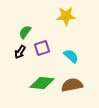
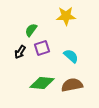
green semicircle: moved 6 px right, 2 px up
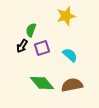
yellow star: rotated 12 degrees counterclockwise
green semicircle: rotated 16 degrees counterclockwise
black arrow: moved 2 px right, 6 px up
cyan semicircle: moved 1 px left, 1 px up
green diamond: rotated 45 degrees clockwise
